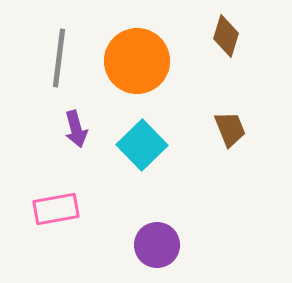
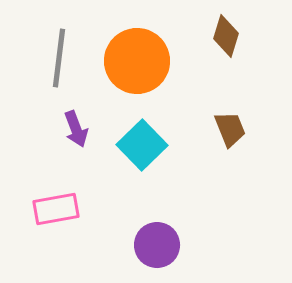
purple arrow: rotated 6 degrees counterclockwise
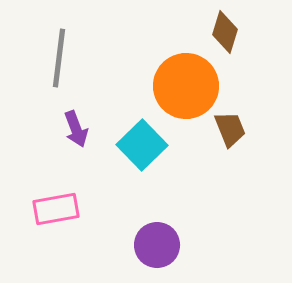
brown diamond: moved 1 px left, 4 px up
orange circle: moved 49 px right, 25 px down
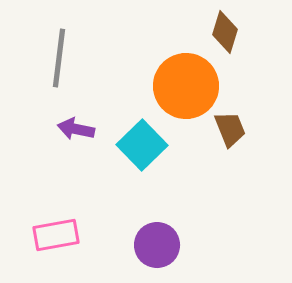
purple arrow: rotated 123 degrees clockwise
pink rectangle: moved 26 px down
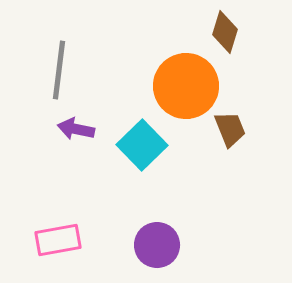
gray line: moved 12 px down
pink rectangle: moved 2 px right, 5 px down
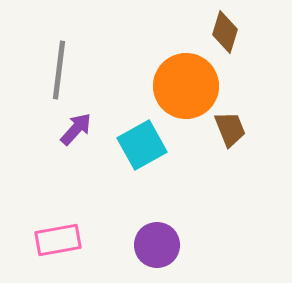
purple arrow: rotated 120 degrees clockwise
cyan square: rotated 15 degrees clockwise
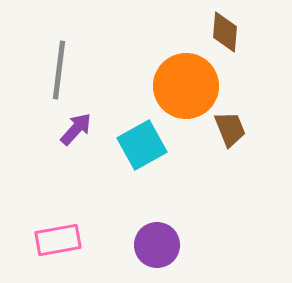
brown diamond: rotated 12 degrees counterclockwise
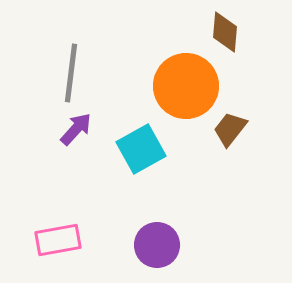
gray line: moved 12 px right, 3 px down
brown trapezoid: rotated 120 degrees counterclockwise
cyan square: moved 1 px left, 4 px down
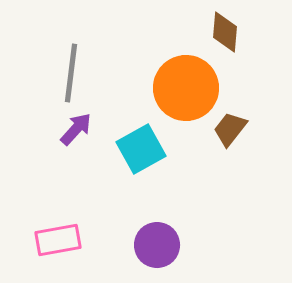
orange circle: moved 2 px down
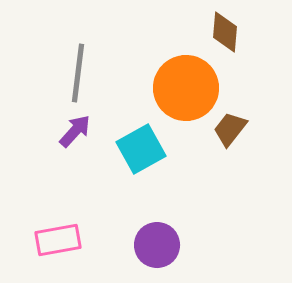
gray line: moved 7 px right
purple arrow: moved 1 px left, 2 px down
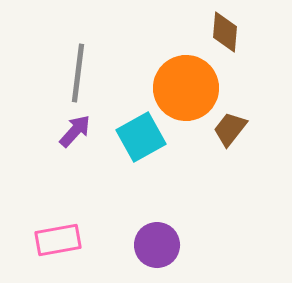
cyan square: moved 12 px up
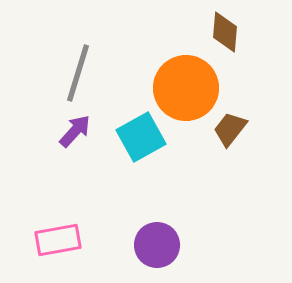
gray line: rotated 10 degrees clockwise
